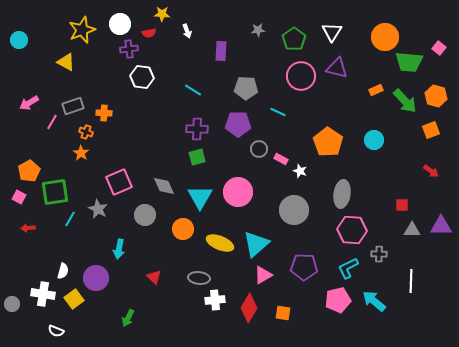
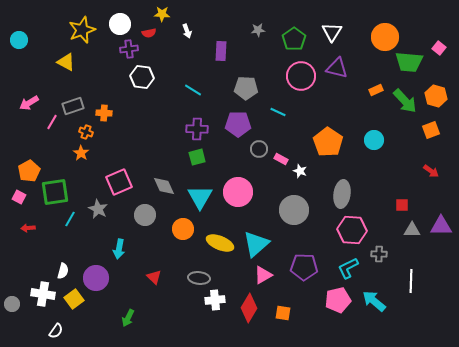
white semicircle at (56, 331): rotated 77 degrees counterclockwise
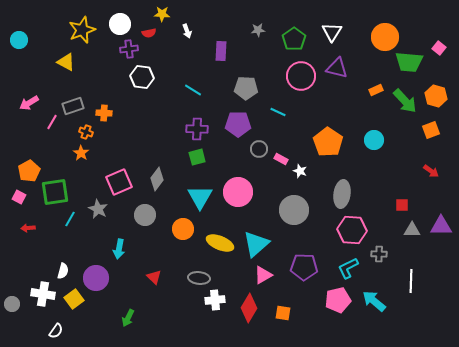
gray diamond at (164, 186): moved 7 px left, 7 px up; rotated 60 degrees clockwise
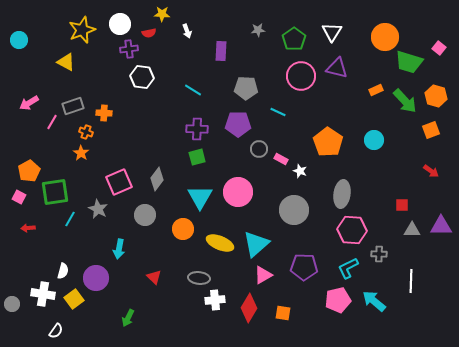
green trapezoid at (409, 62): rotated 12 degrees clockwise
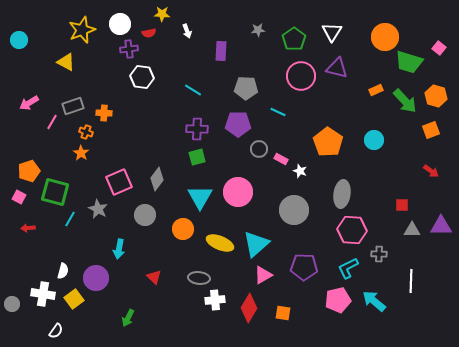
orange pentagon at (29, 171): rotated 10 degrees clockwise
green square at (55, 192): rotated 24 degrees clockwise
